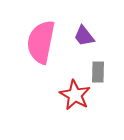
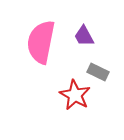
purple trapezoid: rotated 10 degrees clockwise
gray rectangle: rotated 65 degrees counterclockwise
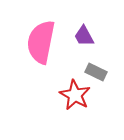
gray rectangle: moved 2 px left
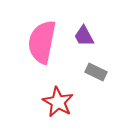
pink semicircle: moved 1 px right
red star: moved 17 px left, 7 px down
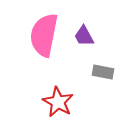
pink semicircle: moved 2 px right, 7 px up
gray rectangle: moved 7 px right; rotated 15 degrees counterclockwise
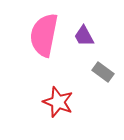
gray rectangle: rotated 25 degrees clockwise
red star: rotated 8 degrees counterclockwise
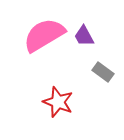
pink semicircle: rotated 48 degrees clockwise
